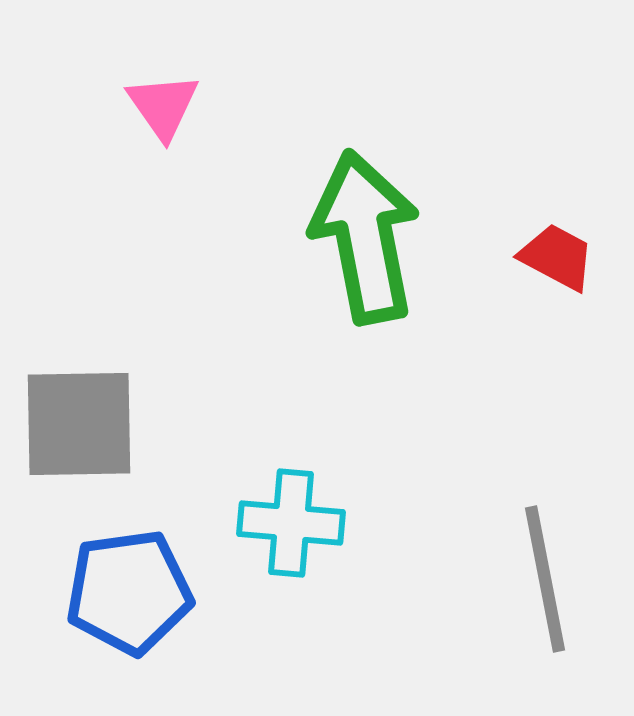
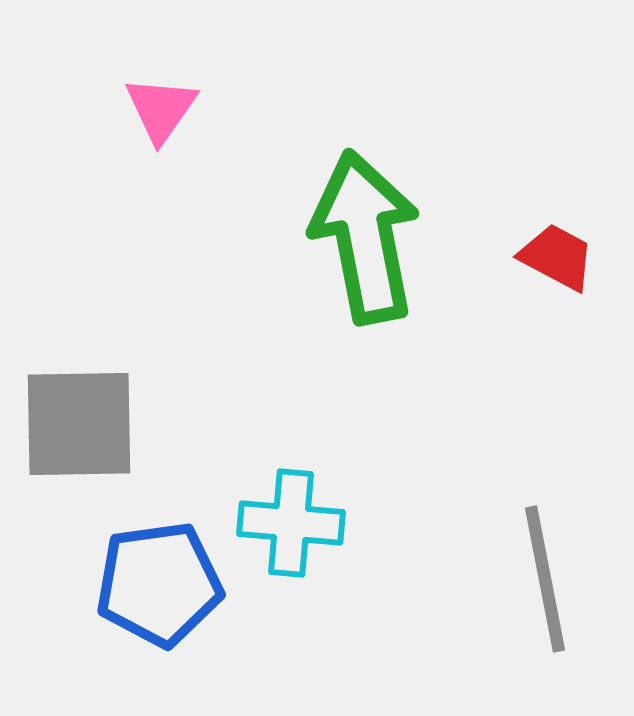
pink triangle: moved 2 px left, 3 px down; rotated 10 degrees clockwise
blue pentagon: moved 30 px right, 8 px up
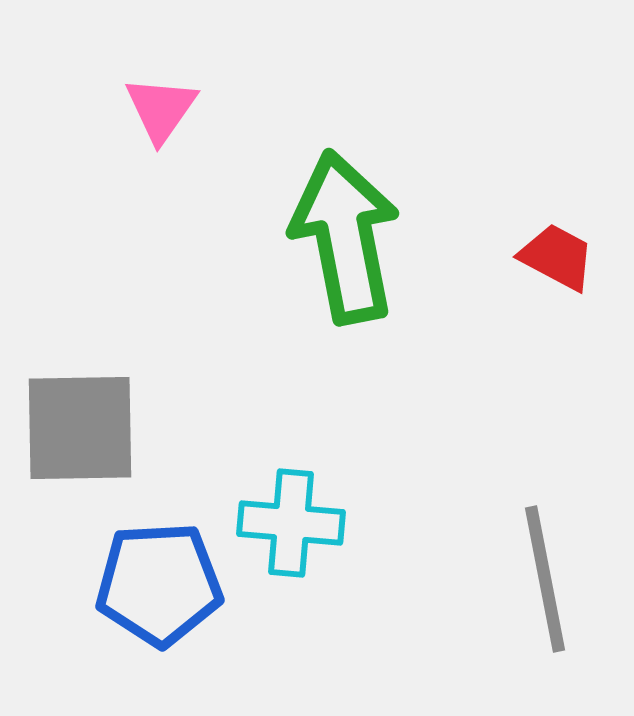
green arrow: moved 20 px left
gray square: moved 1 px right, 4 px down
blue pentagon: rotated 5 degrees clockwise
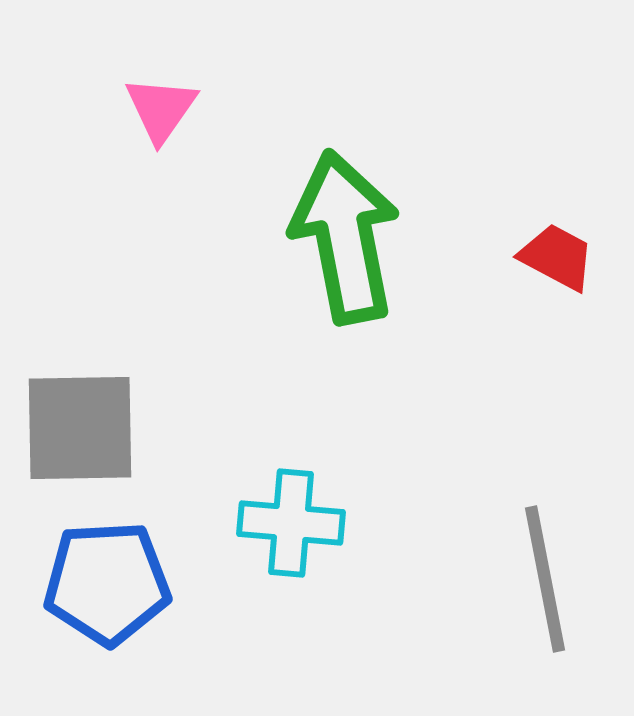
blue pentagon: moved 52 px left, 1 px up
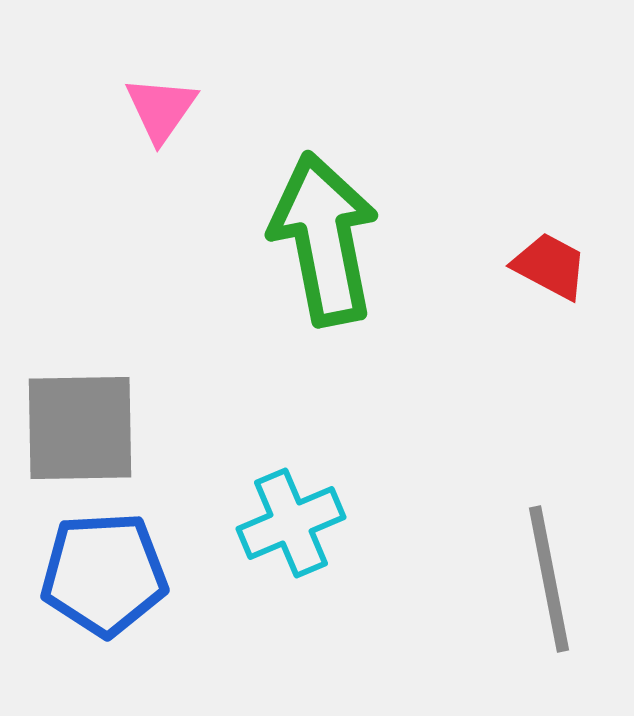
green arrow: moved 21 px left, 2 px down
red trapezoid: moved 7 px left, 9 px down
cyan cross: rotated 28 degrees counterclockwise
gray line: moved 4 px right
blue pentagon: moved 3 px left, 9 px up
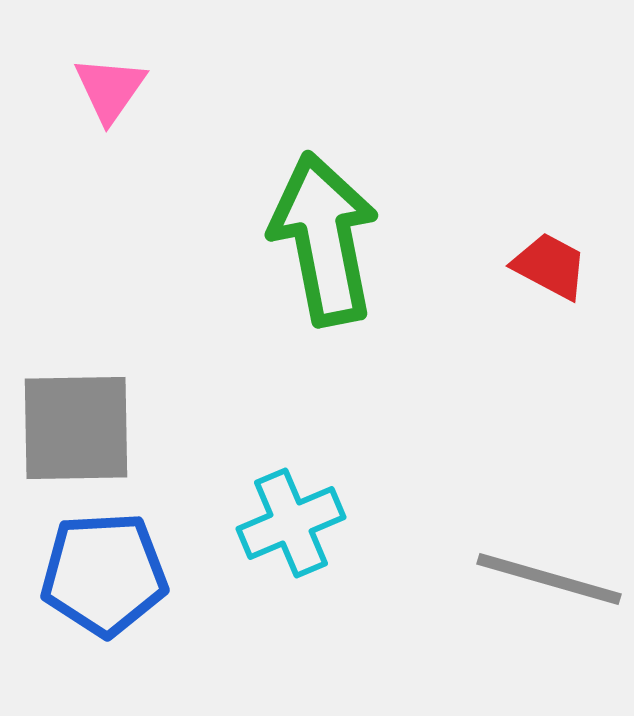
pink triangle: moved 51 px left, 20 px up
gray square: moved 4 px left
gray line: rotated 63 degrees counterclockwise
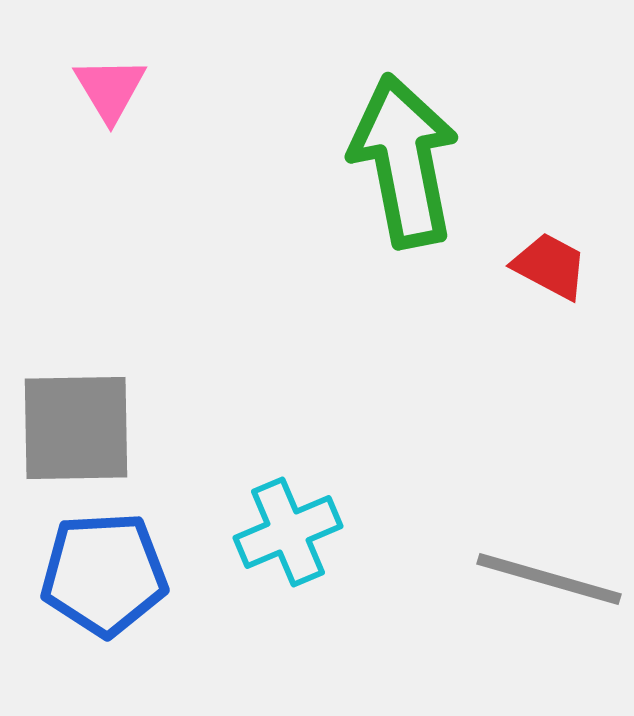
pink triangle: rotated 6 degrees counterclockwise
green arrow: moved 80 px right, 78 px up
cyan cross: moved 3 px left, 9 px down
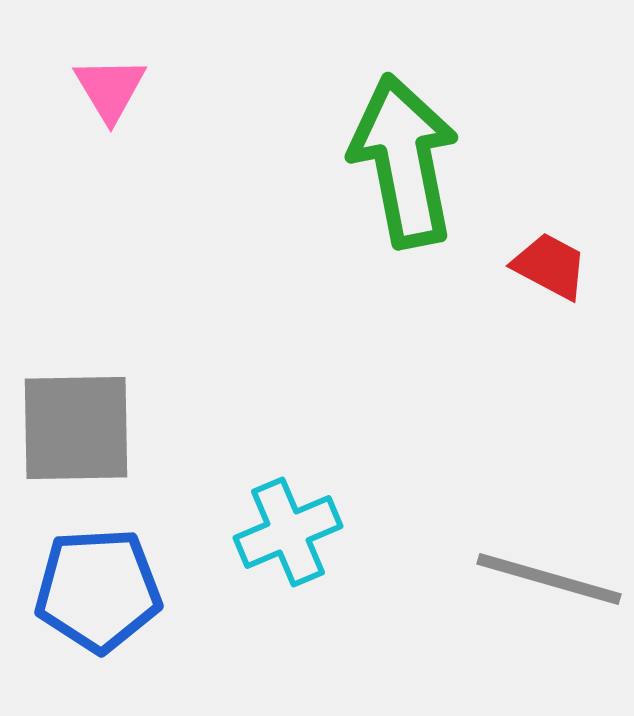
blue pentagon: moved 6 px left, 16 px down
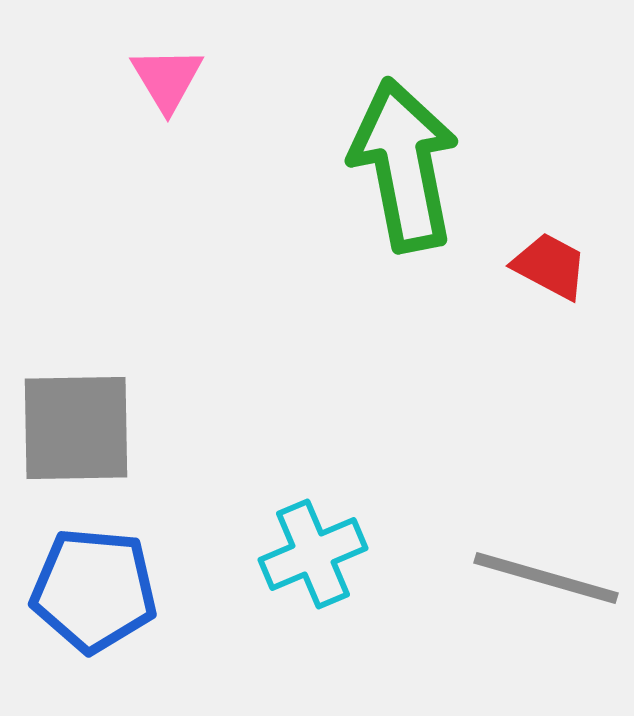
pink triangle: moved 57 px right, 10 px up
green arrow: moved 4 px down
cyan cross: moved 25 px right, 22 px down
gray line: moved 3 px left, 1 px up
blue pentagon: moved 4 px left; rotated 8 degrees clockwise
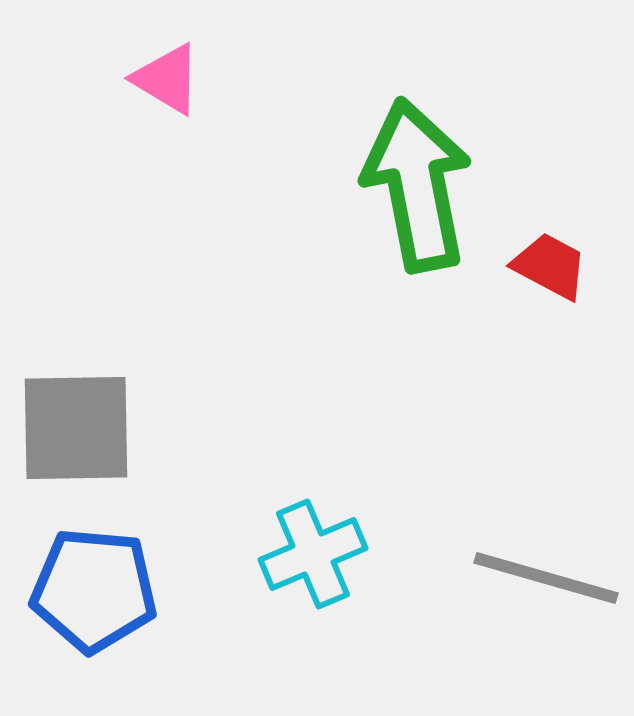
pink triangle: rotated 28 degrees counterclockwise
green arrow: moved 13 px right, 20 px down
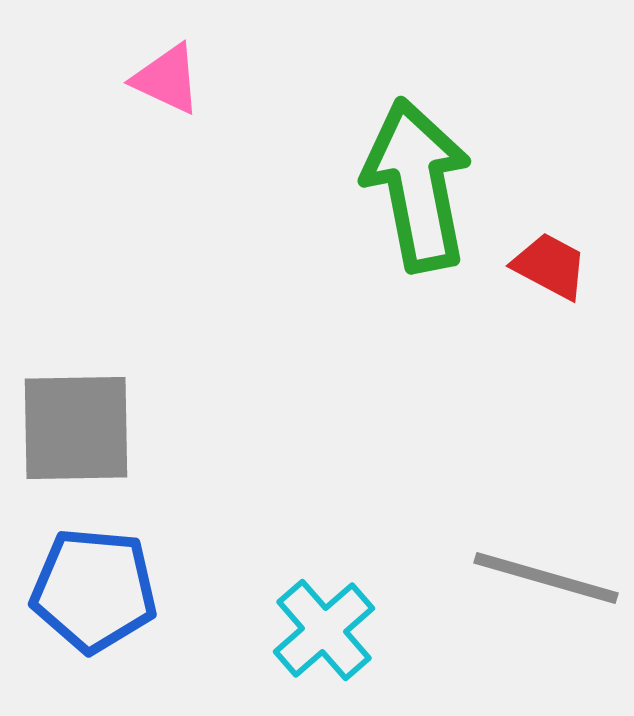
pink triangle: rotated 6 degrees counterclockwise
cyan cross: moved 11 px right, 76 px down; rotated 18 degrees counterclockwise
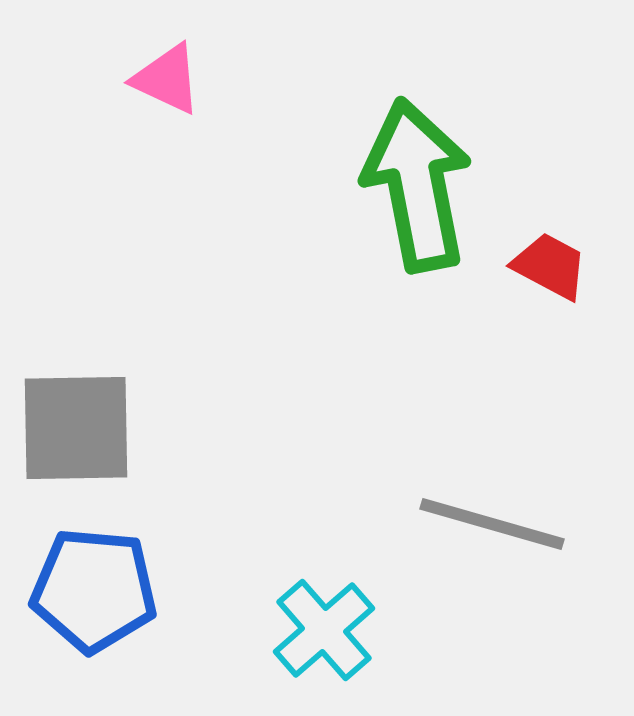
gray line: moved 54 px left, 54 px up
